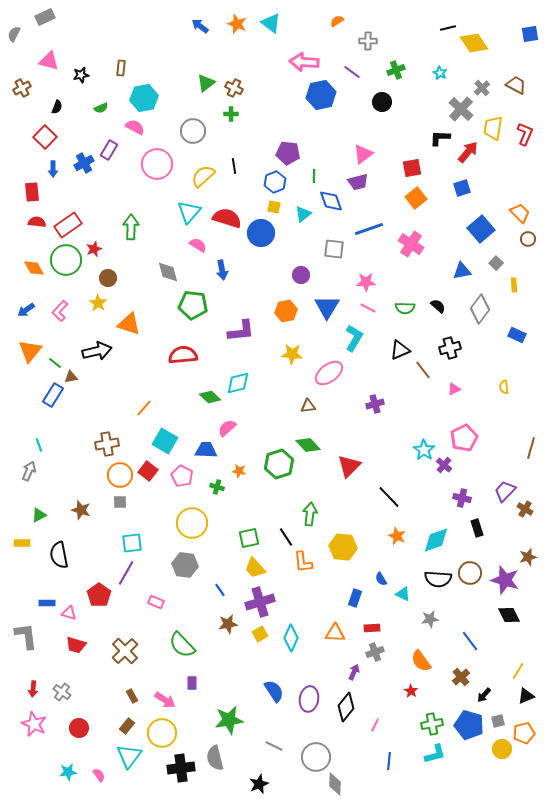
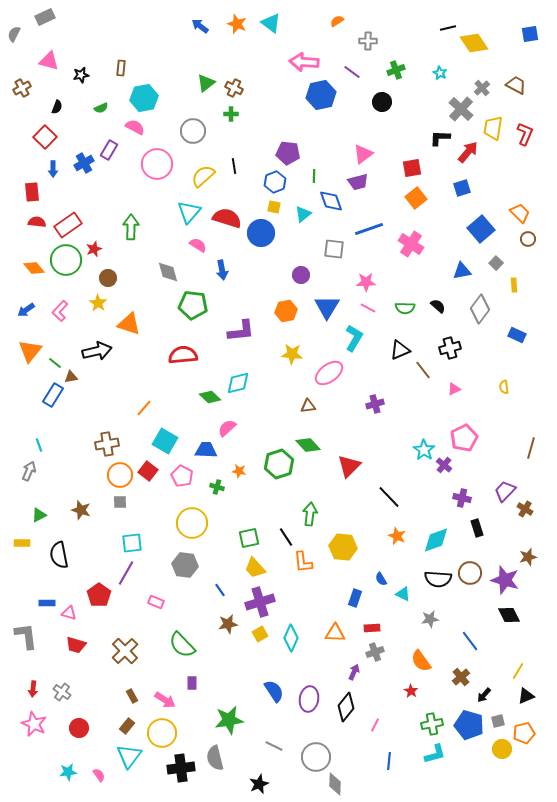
orange diamond at (34, 268): rotated 10 degrees counterclockwise
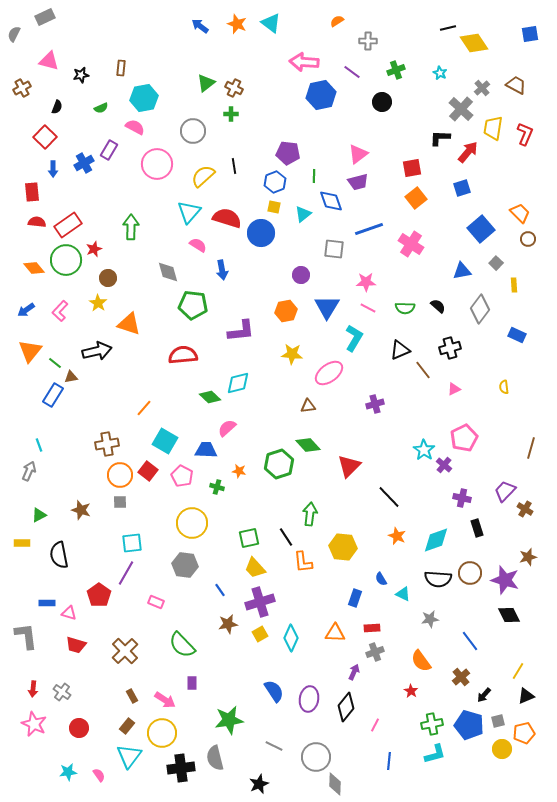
pink triangle at (363, 154): moved 5 px left
